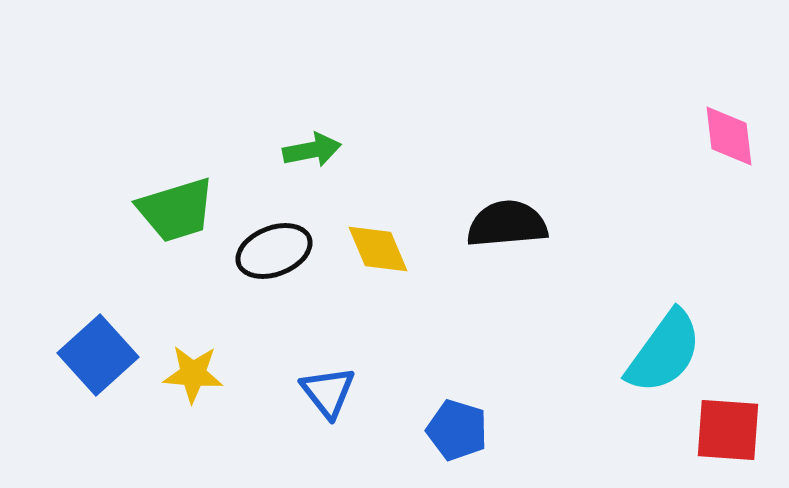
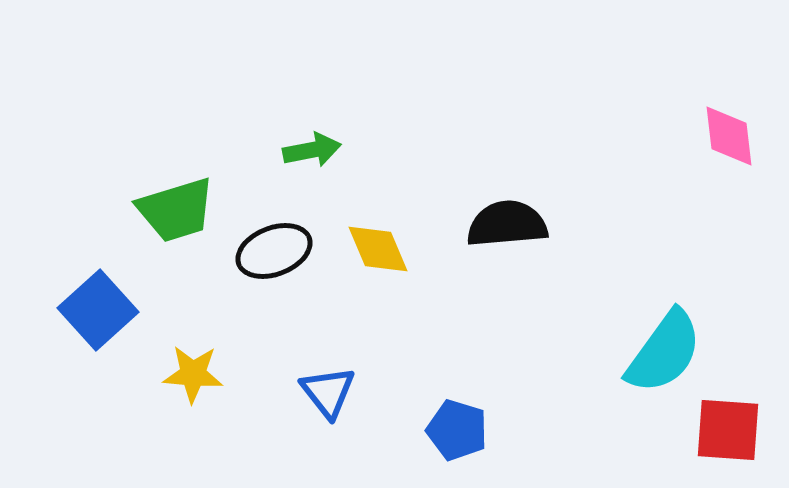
blue square: moved 45 px up
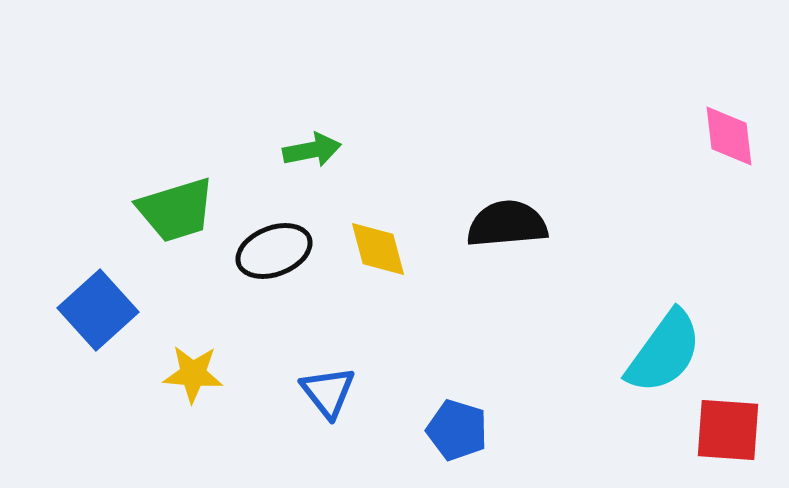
yellow diamond: rotated 8 degrees clockwise
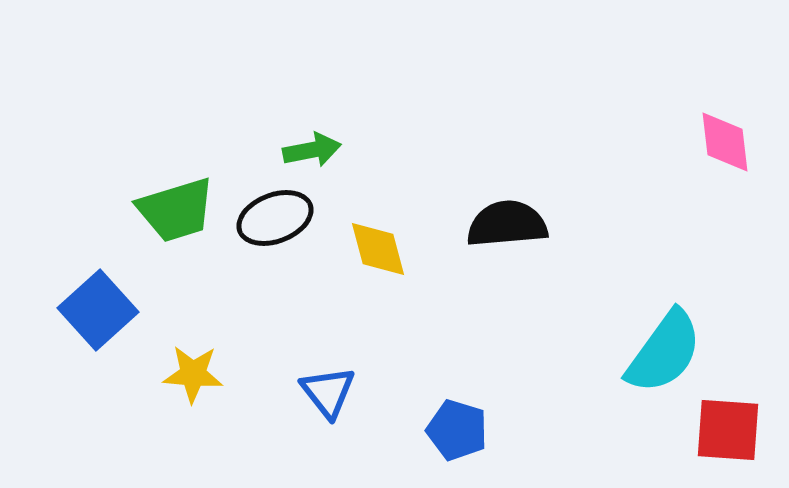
pink diamond: moved 4 px left, 6 px down
black ellipse: moved 1 px right, 33 px up
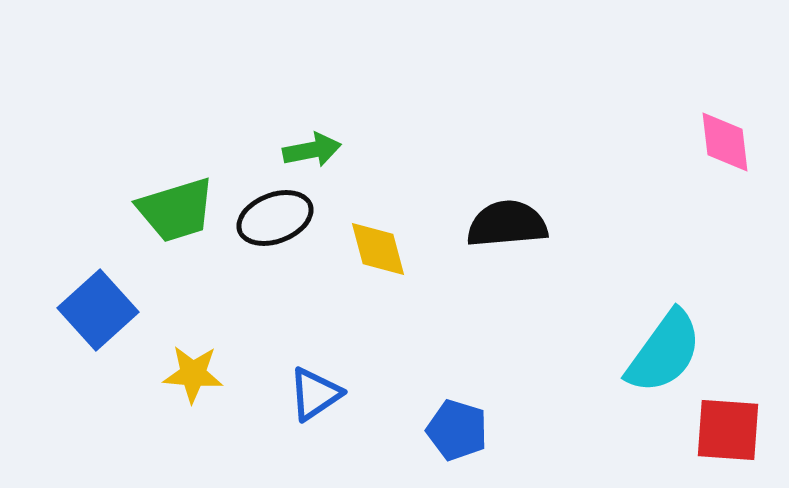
blue triangle: moved 13 px left, 2 px down; rotated 34 degrees clockwise
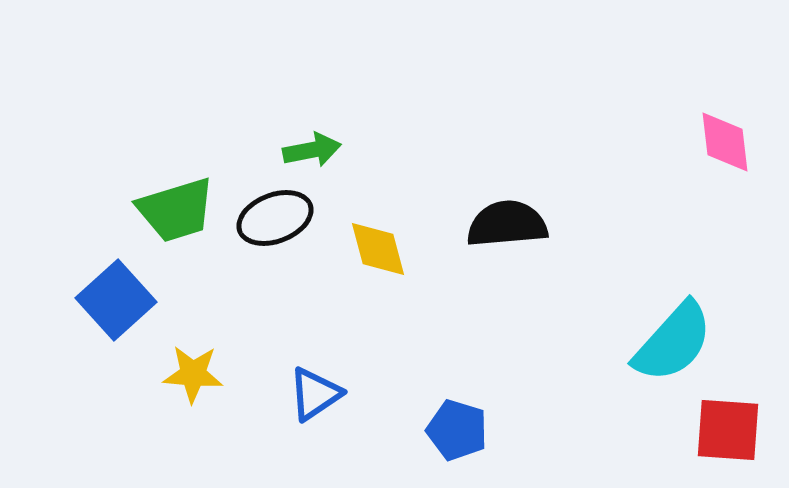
blue square: moved 18 px right, 10 px up
cyan semicircle: moved 9 px right, 10 px up; rotated 6 degrees clockwise
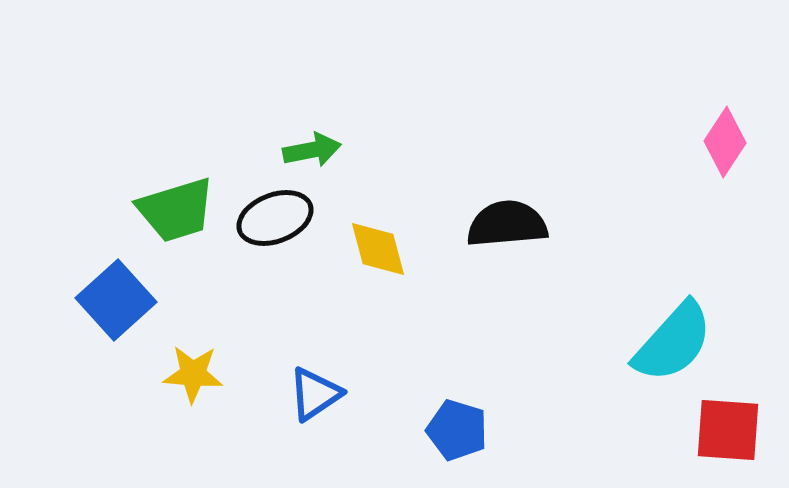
pink diamond: rotated 40 degrees clockwise
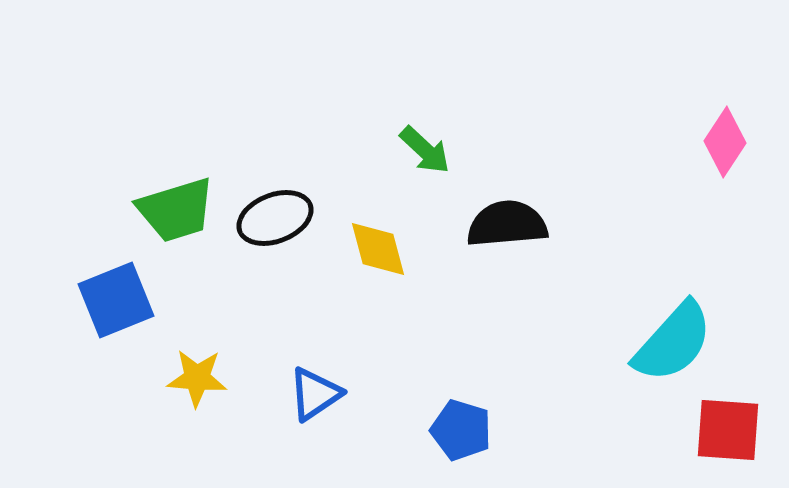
green arrow: moved 113 px right; rotated 54 degrees clockwise
blue square: rotated 20 degrees clockwise
yellow star: moved 4 px right, 4 px down
blue pentagon: moved 4 px right
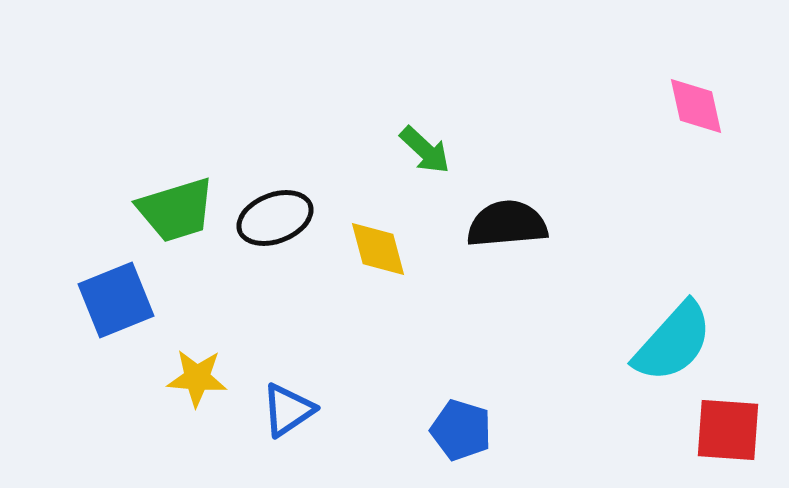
pink diamond: moved 29 px left, 36 px up; rotated 46 degrees counterclockwise
blue triangle: moved 27 px left, 16 px down
